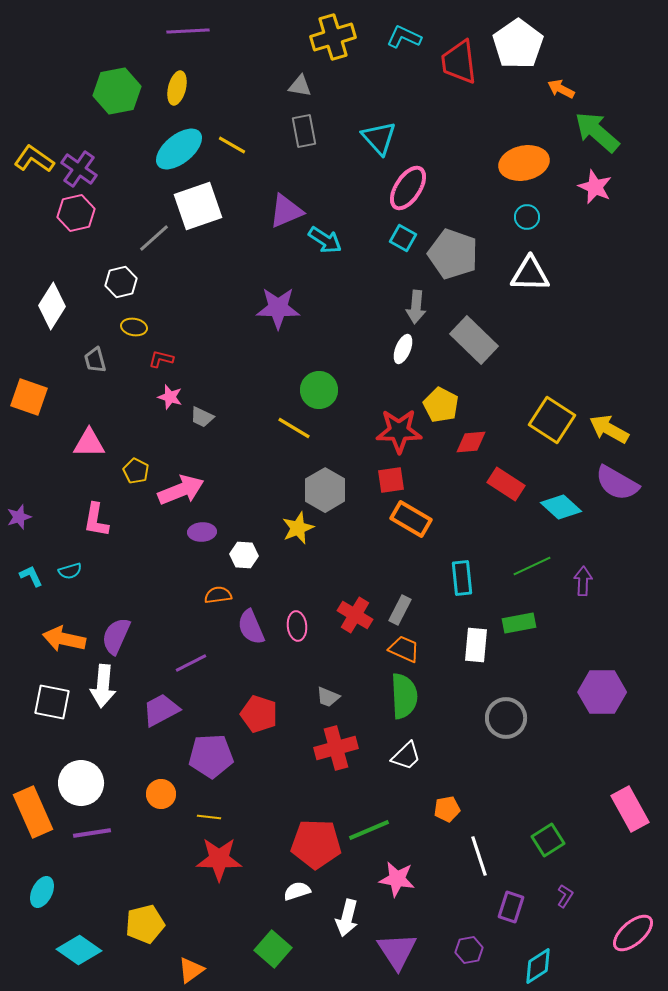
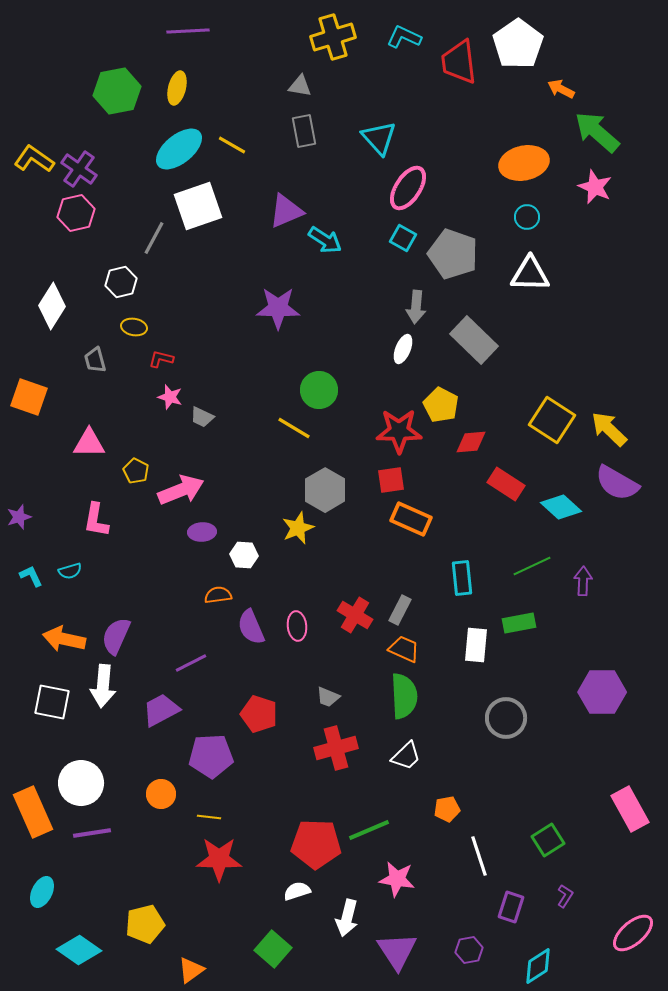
gray line at (154, 238): rotated 20 degrees counterclockwise
yellow arrow at (609, 429): rotated 15 degrees clockwise
orange rectangle at (411, 519): rotated 6 degrees counterclockwise
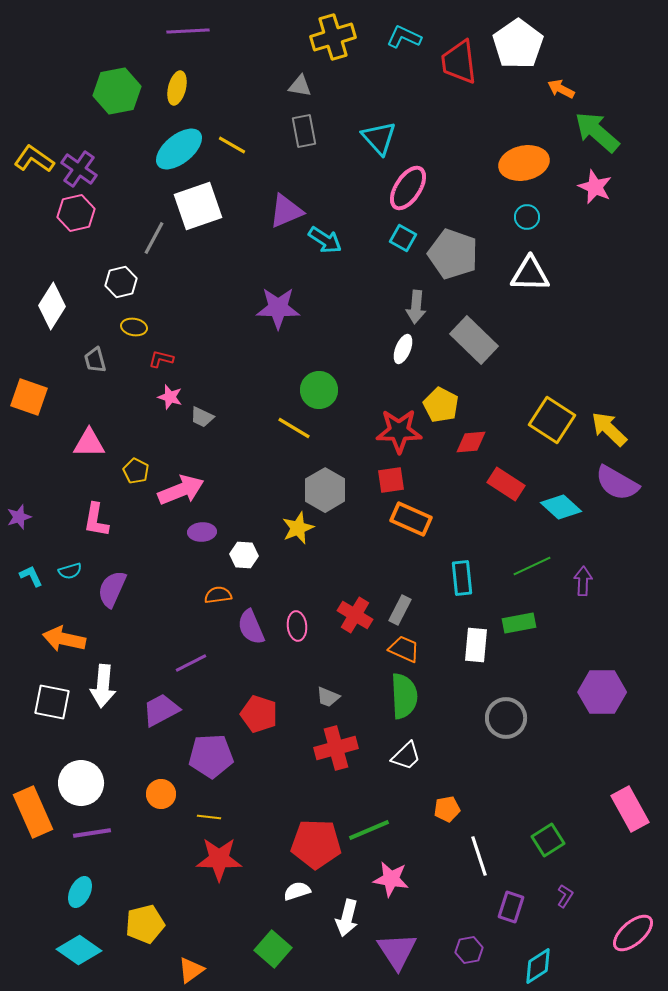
purple semicircle at (116, 636): moved 4 px left, 47 px up
pink star at (397, 879): moved 6 px left
cyan ellipse at (42, 892): moved 38 px right
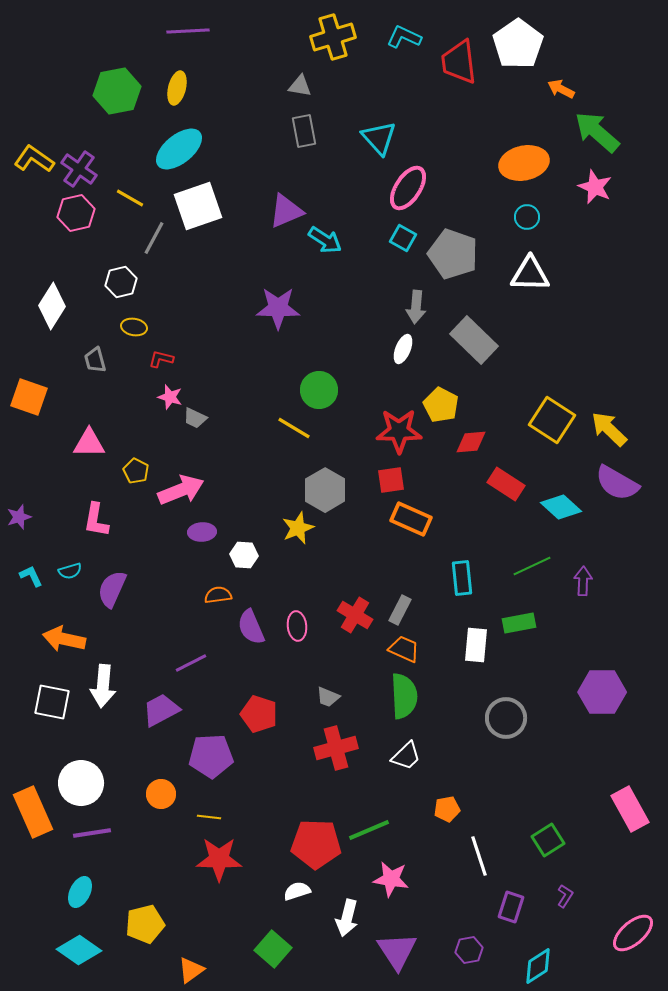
yellow line at (232, 145): moved 102 px left, 53 px down
gray trapezoid at (202, 417): moved 7 px left, 1 px down
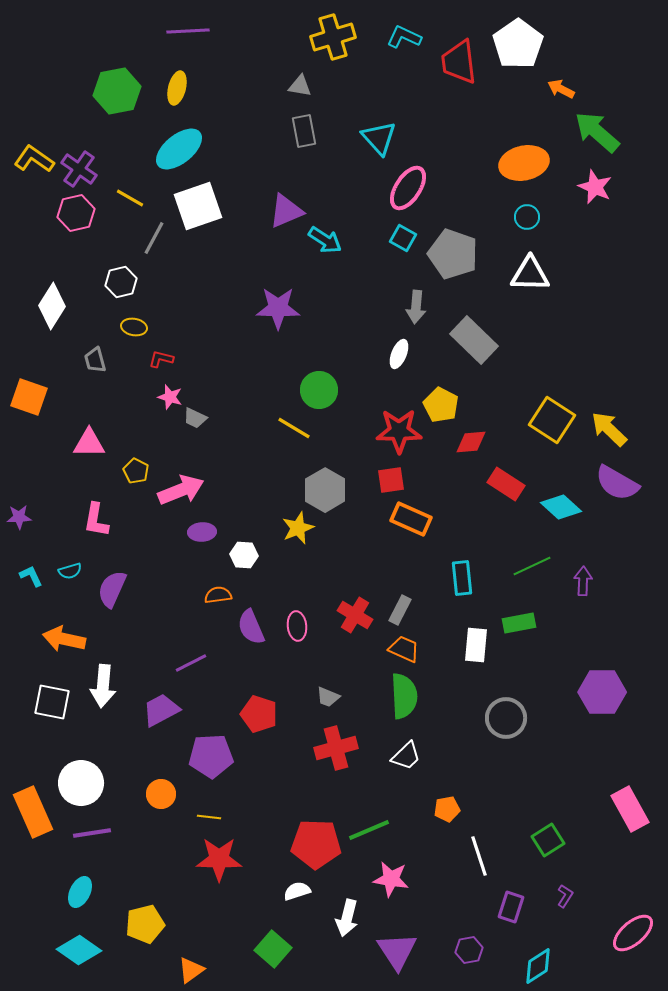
white ellipse at (403, 349): moved 4 px left, 5 px down
purple star at (19, 517): rotated 15 degrees clockwise
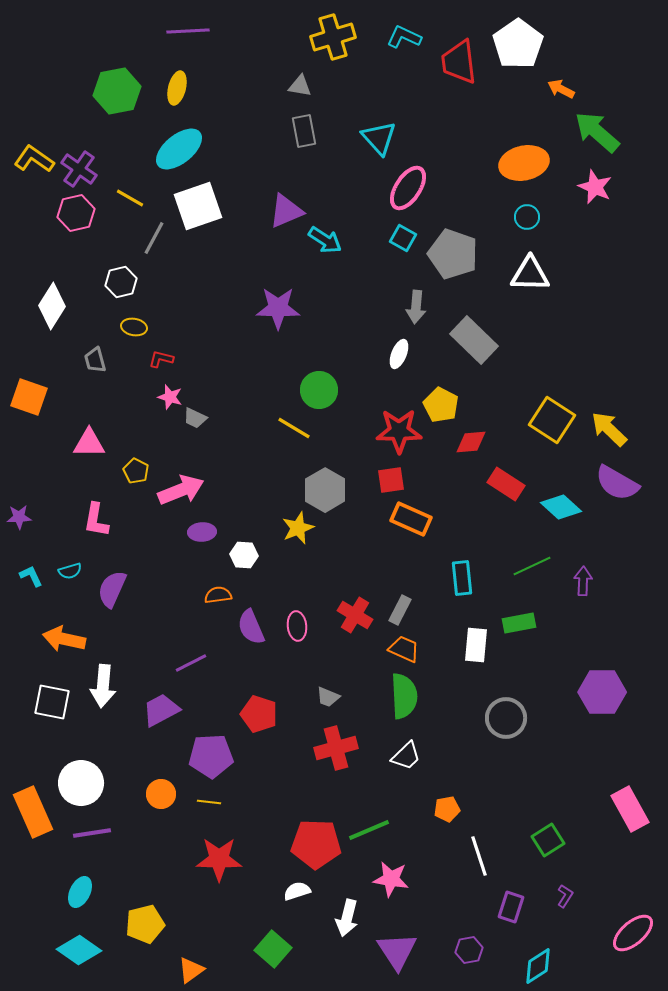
yellow line at (209, 817): moved 15 px up
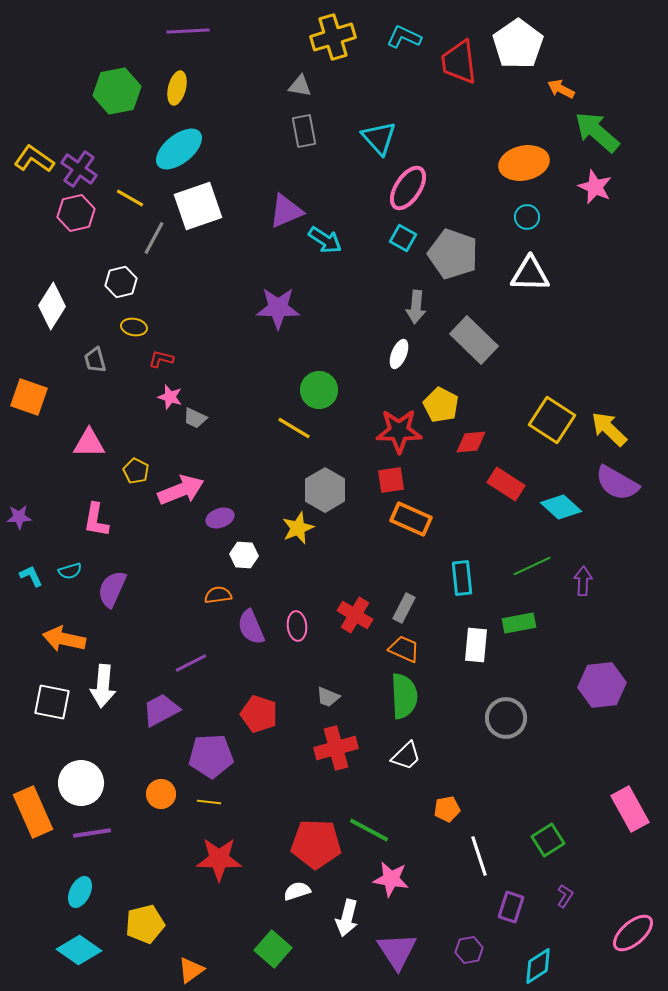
purple ellipse at (202, 532): moved 18 px right, 14 px up; rotated 16 degrees counterclockwise
gray rectangle at (400, 610): moved 4 px right, 2 px up
purple hexagon at (602, 692): moved 7 px up; rotated 6 degrees counterclockwise
green line at (369, 830): rotated 51 degrees clockwise
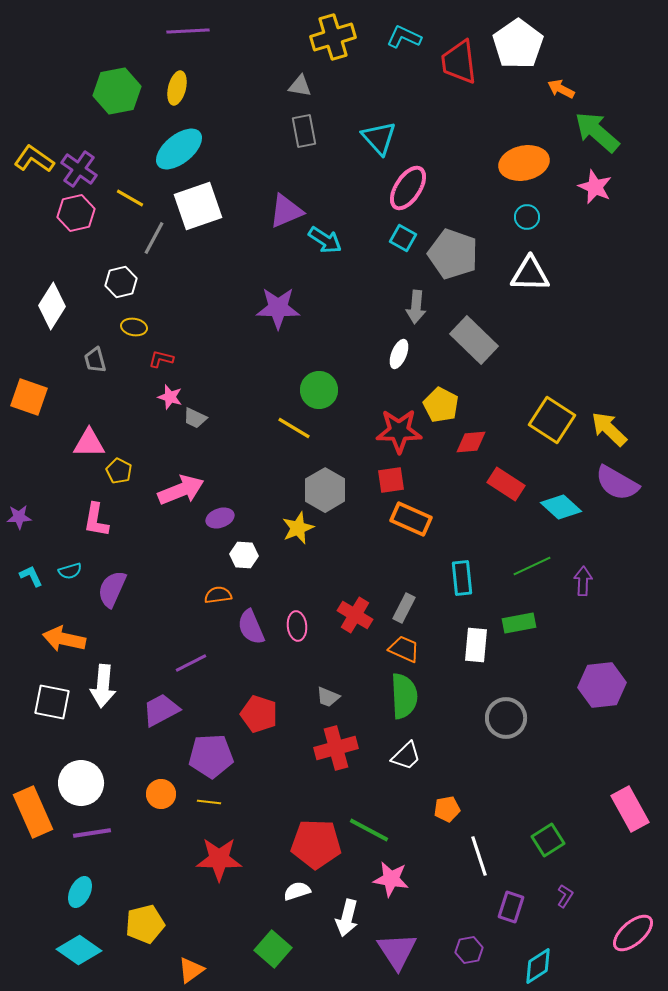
yellow pentagon at (136, 471): moved 17 px left
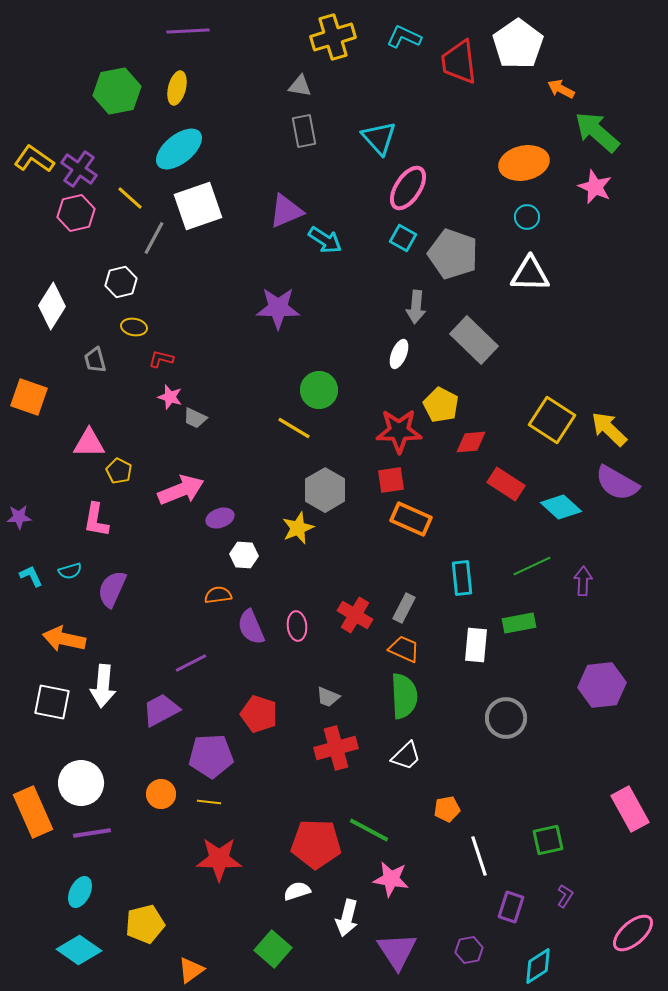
yellow line at (130, 198): rotated 12 degrees clockwise
green square at (548, 840): rotated 20 degrees clockwise
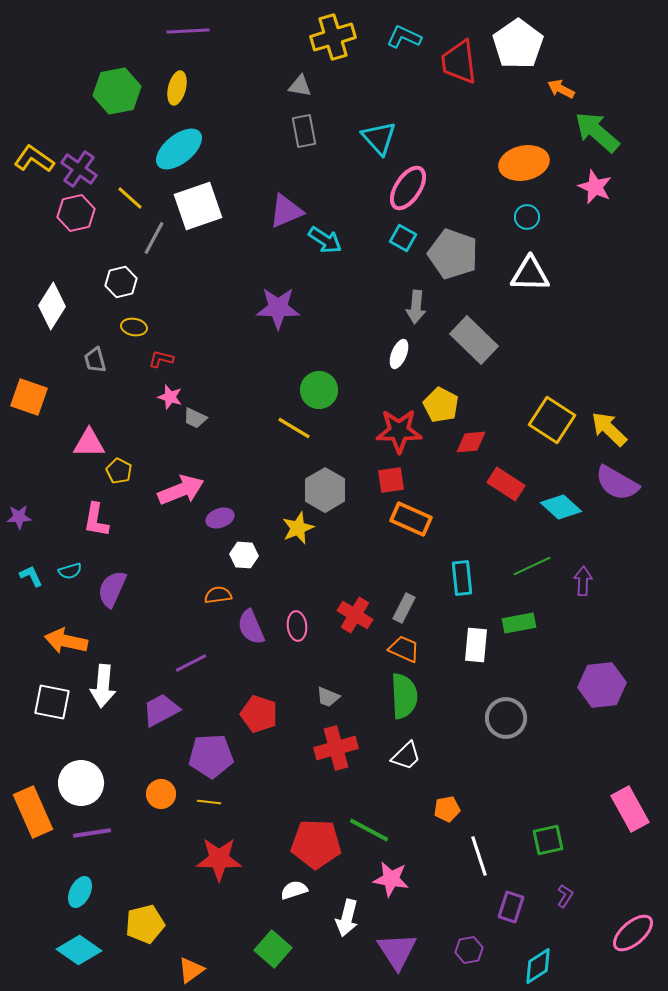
orange arrow at (64, 639): moved 2 px right, 2 px down
white semicircle at (297, 891): moved 3 px left, 1 px up
